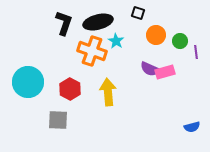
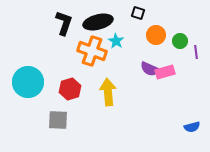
red hexagon: rotated 15 degrees clockwise
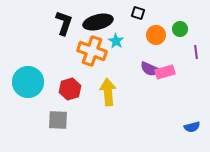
green circle: moved 12 px up
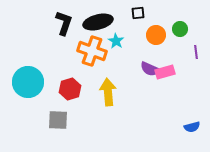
black square: rotated 24 degrees counterclockwise
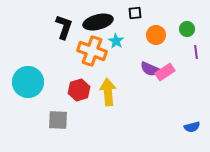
black square: moved 3 px left
black L-shape: moved 4 px down
green circle: moved 7 px right
pink rectangle: rotated 18 degrees counterclockwise
red hexagon: moved 9 px right, 1 px down
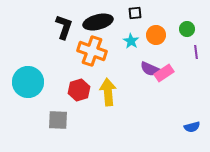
cyan star: moved 15 px right
pink rectangle: moved 1 px left, 1 px down
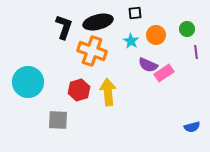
purple semicircle: moved 2 px left, 4 px up
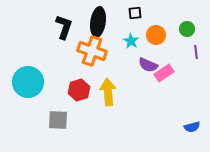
black ellipse: rotated 68 degrees counterclockwise
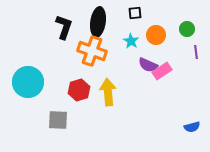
pink rectangle: moved 2 px left, 2 px up
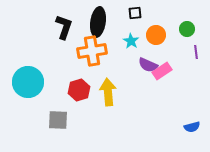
orange cross: rotated 28 degrees counterclockwise
